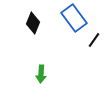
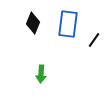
blue rectangle: moved 6 px left, 6 px down; rotated 44 degrees clockwise
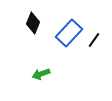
blue rectangle: moved 1 px right, 9 px down; rotated 36 degrees clockwise
green arrow: rotated 66 degrees clockwise
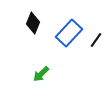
black line: moved 2 px right
green arrow: rotated 24 degrees counterclockwise
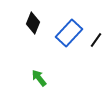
green arrow: moved 2 px left, 4 px down; rotated 96 degrees clockwise
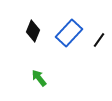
black diamond: moved 8 px down
black line: moved 3 px right
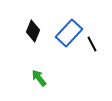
black line: moved 7 px left, 4 px down; rotated 63 degrees counterclockwise
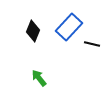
blue rectangle: moved 6 px up
black line: rotated 49 degrees counterclockwise
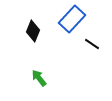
blue rectangle: moved 3 px right, 8 px up
black line: rotated 21 degrees clockwise
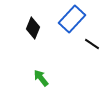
black diamond: moved 3 px up
green arrow: moved 2 px right
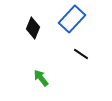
black line: moved 11 px left, 10 px down
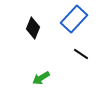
blue rectangle: moved 2 px right
green arrow: rotated 84 degrees counterclockwise
